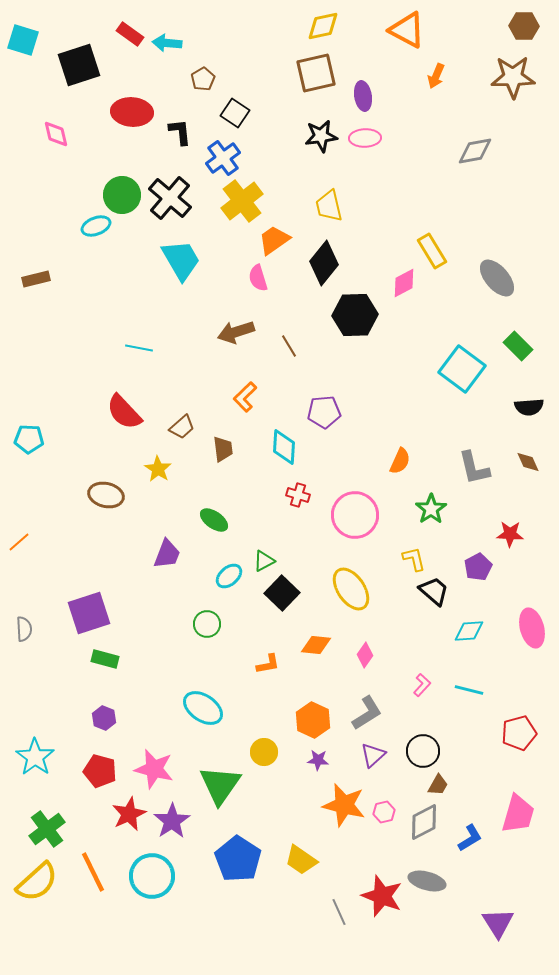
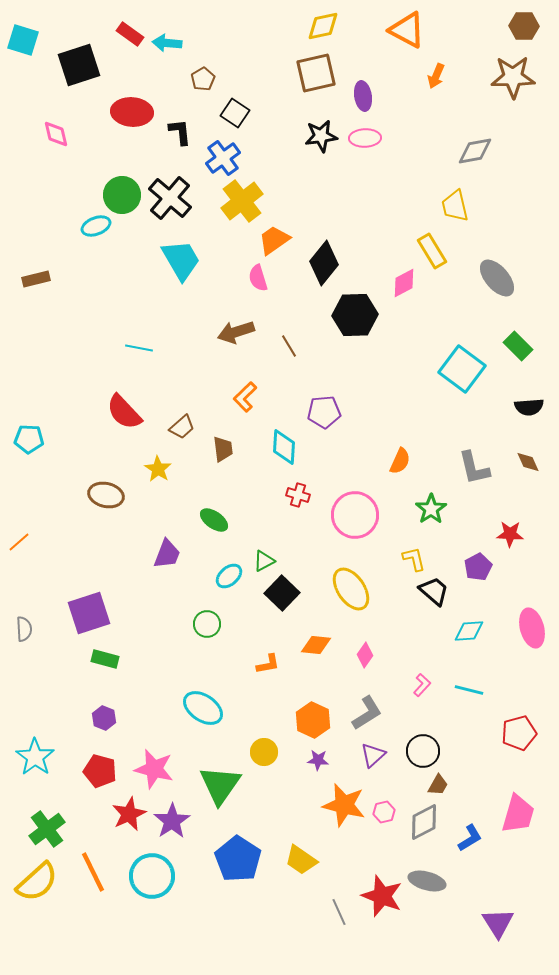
yellow trapezoid at (329, 206): moved 126 px right
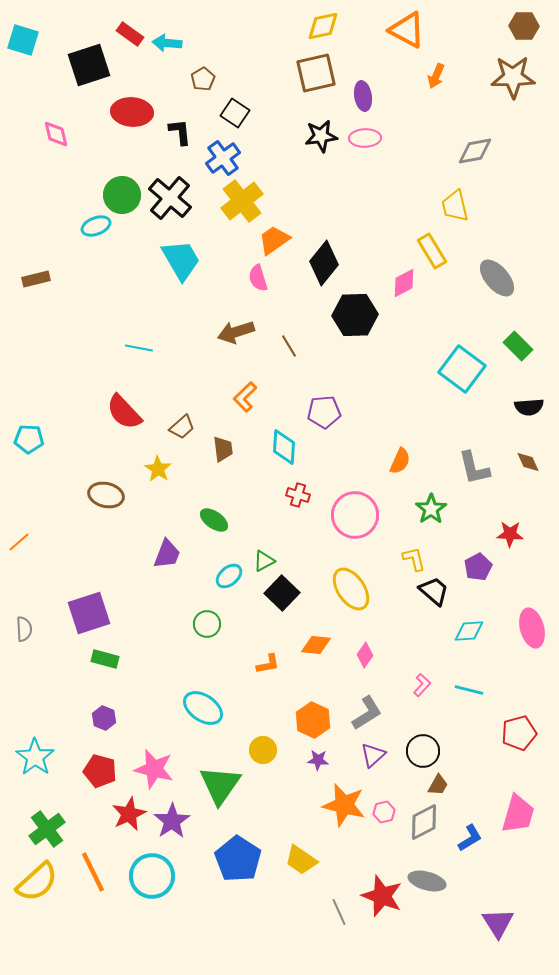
black square at (79, 65): moved 10 px right
yellow circle at (264, 752): moved 1 px left, 2 px up
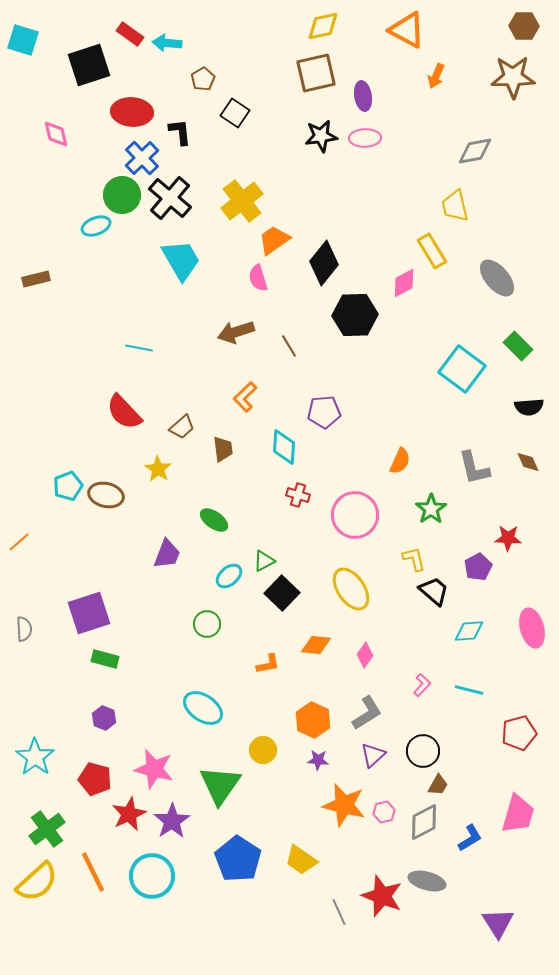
blue cross at (223, 158): moved 81 px left; rotated 8 degrees counterclockwise
cyan pentagon at (29, 439): moved 39 px right, 47 px down; rotated 24 degrees counterclockwise
red star at (510, 534): moved 2 px left, 4 px down
red pentagon at (100, 771): moved 5 px left, 8 px down
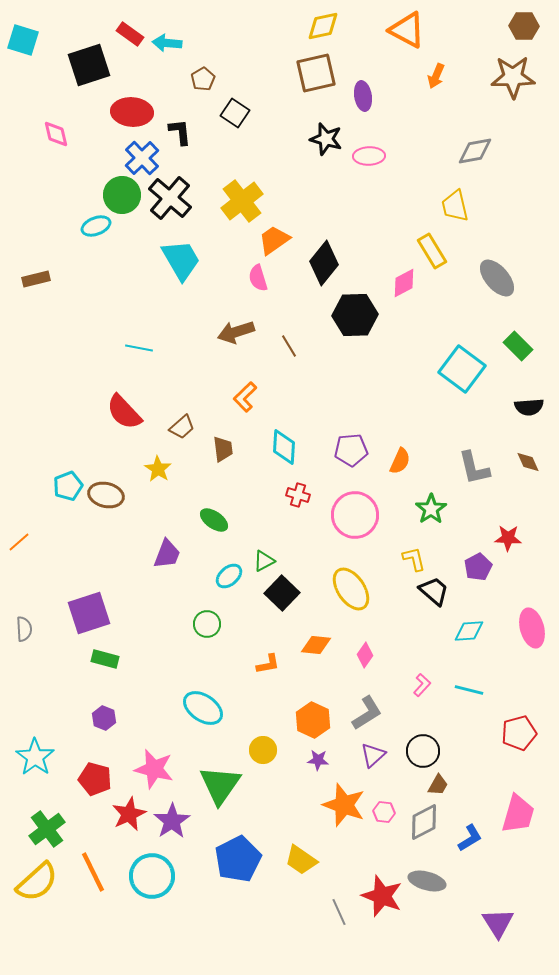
black star at (321, 136): moved 5 px right, 3 px down; rotated 24 degrees clockwise
pink ellipse at (365, 138): moved 4 px right, 18 px down
purple pentagon at (324, 412): moved 27 px right, 38 px down
orange star at (344, 805): rotated 6 degrees clockwise
pink hexagon at (384, 812): rotated 20 degrees clockwise
blue pentagon at (238, 859): rotated 12 degrees clockwise
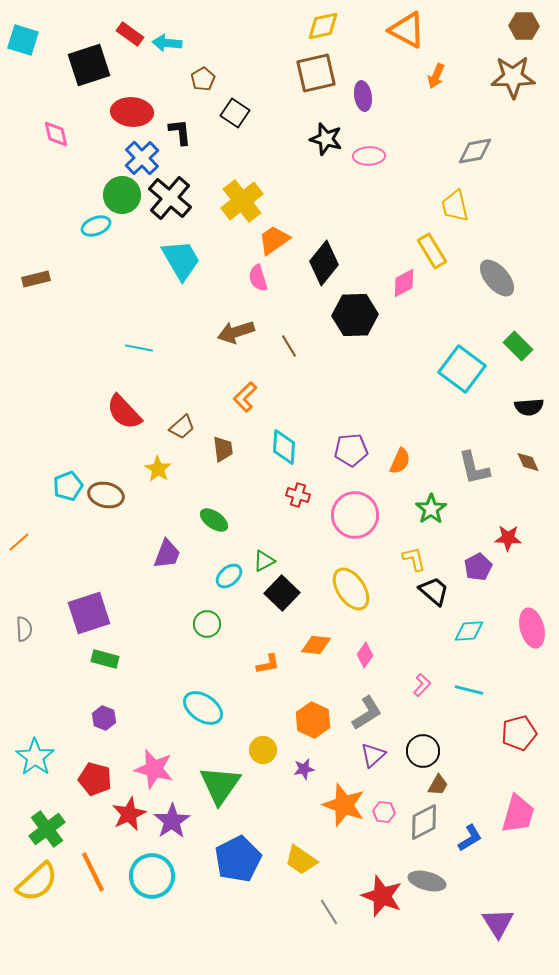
purple star at (318, 760): moved 14 px left, 9 px down; rotated 15 degrees counterclockwise
gray line at (339, 912): moved 10 px left; rotated 8 degrees counterclockwise
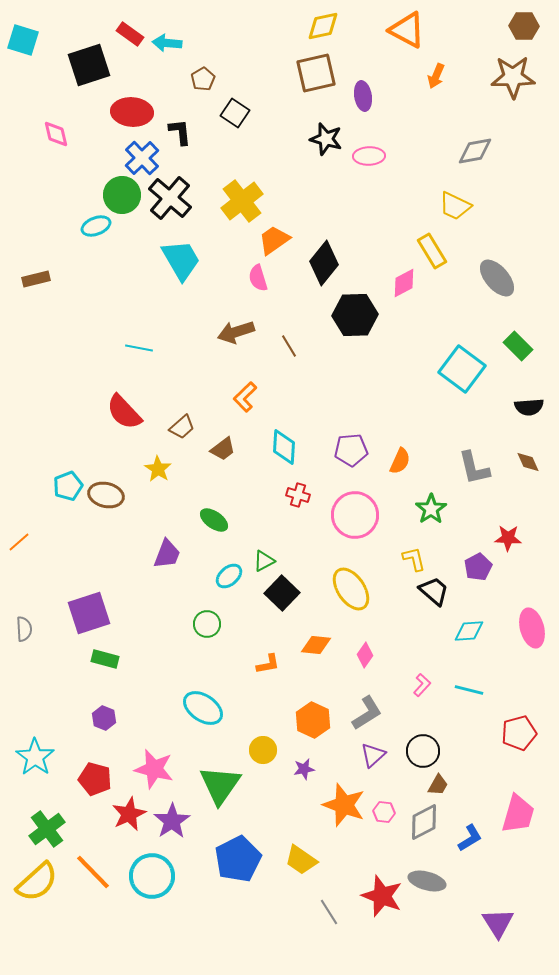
yellow trapezoid at (455, 206): rotated 52 degrees counterclockwise
brown trapezoid at (223, 449): rotated 60 degrees clockwise
orange line at (93, 872): rotated 18 degrees counterclockwise
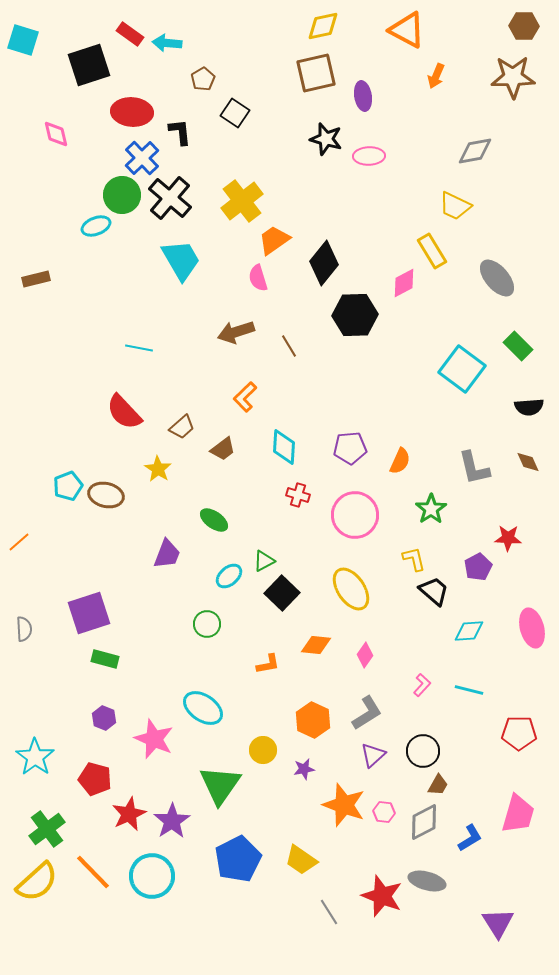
purple pentagon at (351, 450): moved 1 px left, 2 px up
red pentagon at (519, 733): rotated 16 degrees clockwise
pink star at (154, 769): moved 30 px up; rotated 9 degrees clockwise
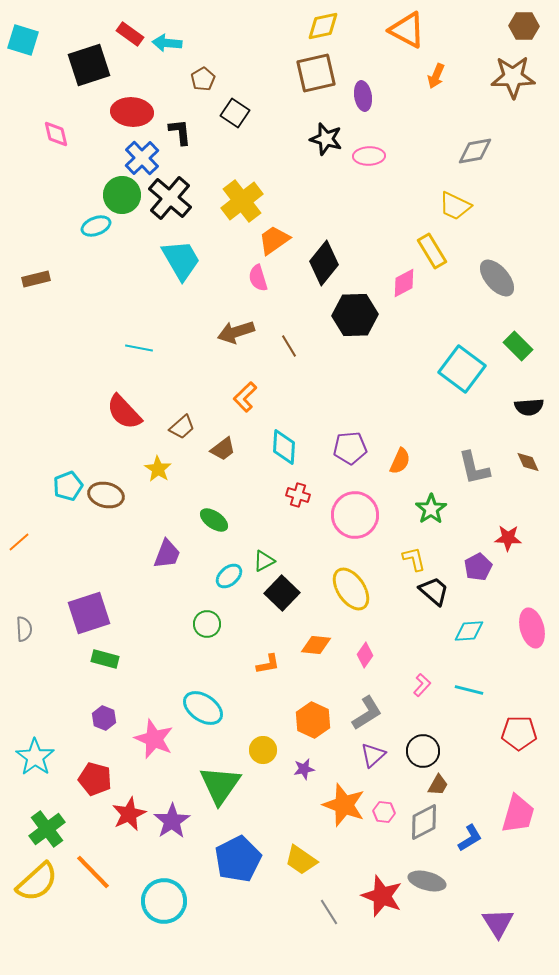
cyan circle at (152, 876): moved 12 px right, 25 px down
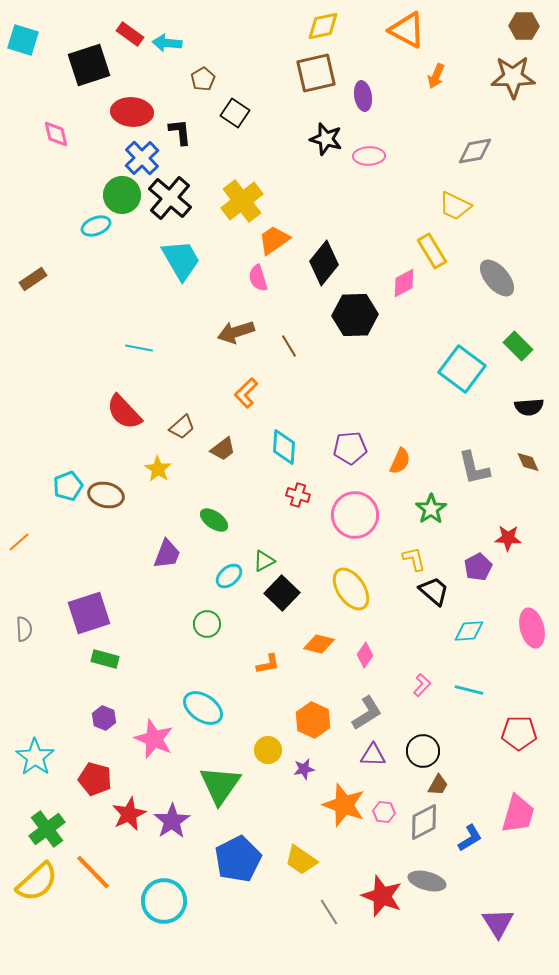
brown rectangle at (36, 279): moved 3 px left; rotated 20 degrees counterclockwise
orange L-shape at (245, 397): moved 1 px right, 4 px up
orange diamond at (316, 645): moved 3 px right, 1 px up; rotated 8 degrees clockwise
yellow circle at (263, 750): moved 5 px right
purple triangle at (373, 755): rotated 44 degrees clockwise
